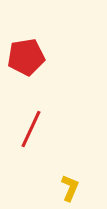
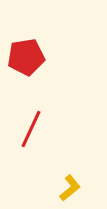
yellow L-shape: rotated 28 degrees clockwise
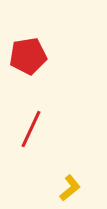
red pentagon: moved 2 px right, 1 px up
